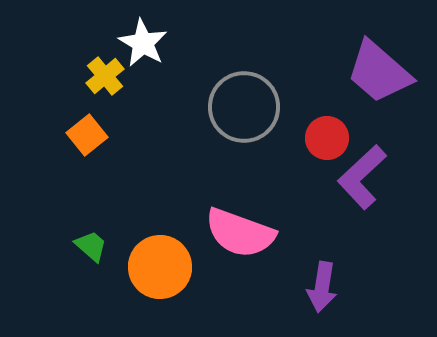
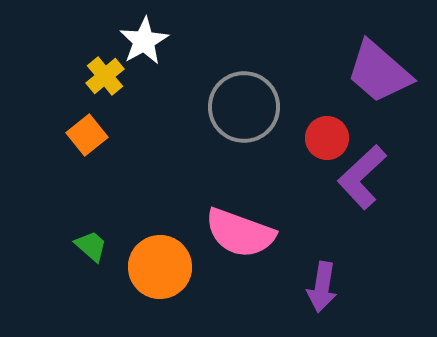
white star: moved 1 px right, 2 px up; rotated 12 degrees clockwise
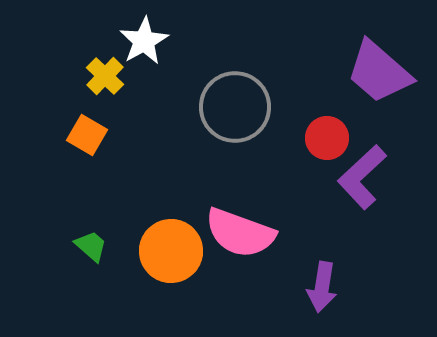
yellow cross: rotated 6 degrees counterclockwise
gray circle: moved 9 px left
orange square: rotated 21 degrees counterclockwise
orange circle: moved 11 px right, 16 px up
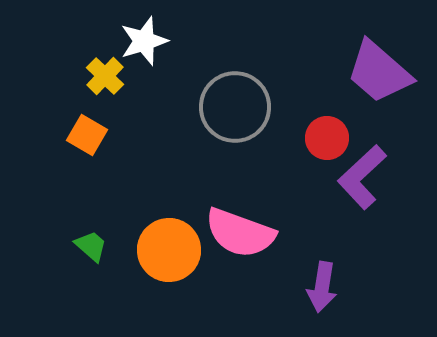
white star: rotated 12 degrees clockwise
orange circle: moved 2 px left, 1 px up
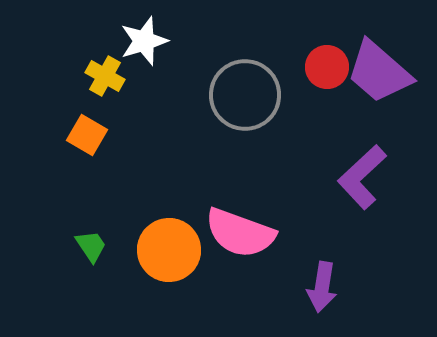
yellow cross: rotated 15 degrees counterclockwise
gray circle: moved 10 px right, 12 px up
red circle: moved 71 px up
green trapezoid: rotated 15 degrees clockwise
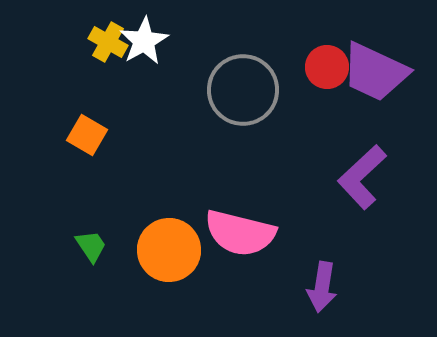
white star: rotated 12 degrees counterclockwise
purple trapezoid: moved 4 px left; rotated 16 degrees counterclockwise
yellow cross: moved 3 px right, 34 px up
gray circle: moved 2 px left, 5 px up
pink semicircle: rotated 6 degrees counterclockwise
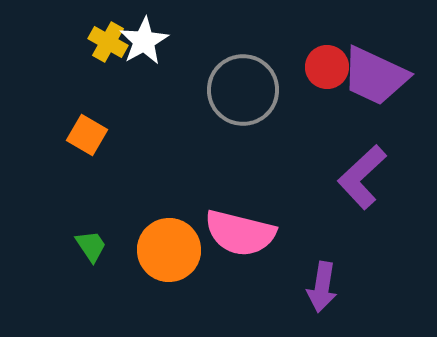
purple trapezoid: moved 4 px down
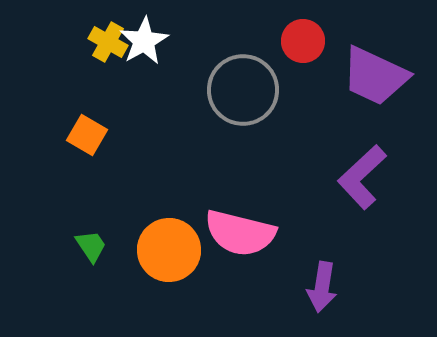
red circle: moved 24 px left, 26 px up
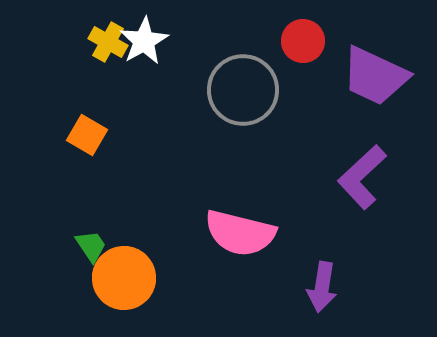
orange circle: moved 45 px left, 28 px down
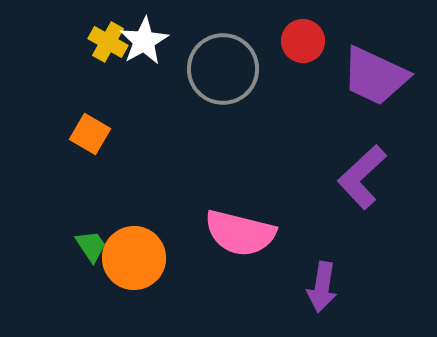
gray circle: moved 20 px left, 21 px up
orange square: moved 3 px right, 1 px up
orange circle: moved 10 px right, 20 px up
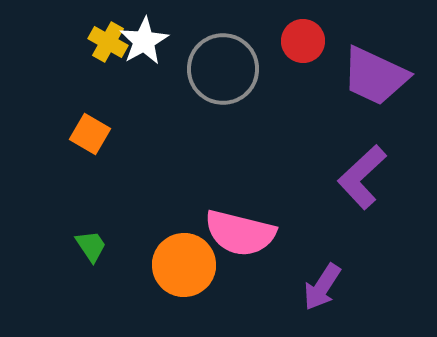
orange circle: moved 50 px right, 7 px down
purple arrow: rotated 24 degrees clockwise
